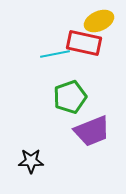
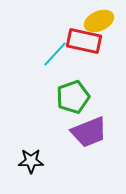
red rectangle: moved 2 px up
cyan line: rotated 36 degrees counterclockwise
green pentagon: moved 3 px right
purple trapezoid: moved 3 px left, 1 px down
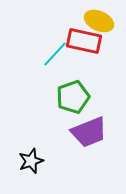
yellow ellipse: rotated 48 degrees clockwise
black star: rotated 20 degrees counterclockwise
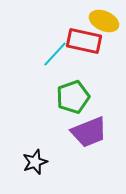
yellow ellipse: moved 5 px right
black star: moved 4 px right, 1 px down
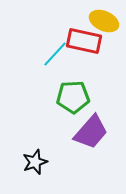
green pentagon: rotated 16 degrees clockwise
purple trapezoid: moved 2 px right; rotated 27 degrees counterclockwise
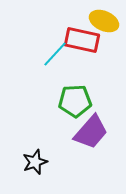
red rectangle: moved 2 px left, 1 px up
green pentagon: moved 2 px right, 4 px down
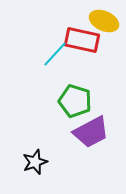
green pentagon: rotated 20 degrees clockwise
purple trapezoid: rotated 21 degrees clockwise
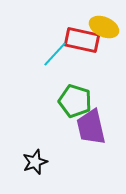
yellow ellipse: moved 6 px down
purple trapezoid: moved 5 px up; rotated 105 degrees clockwise
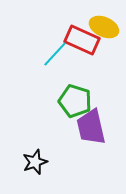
red rectangle: rotated 12 degrees clockwise
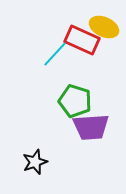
purple trapezoid: rotated 81 degrees counterclockwise
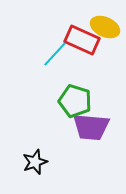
yellow ellipse: moved 1 px right
purple trapezoid: rotated 9 degrees clockwise
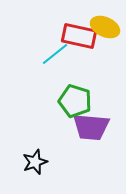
red rectangle: moved 3 px left, 4 px up; rotated 12 degrees counterclockwise
cyan line: rotated 8 degrees clockwise
